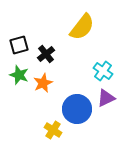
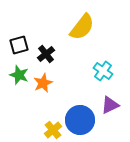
purple triangle: moved 4 px right, 7 px down
blue circle: moved 3 px right, 11 px down
yellow cross: rotated 18 degrees clockwise
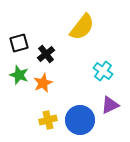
black square: moved 2 px up
yellow cross: moved 5 px left, 10 px up; rotated 24 degrees clockwise
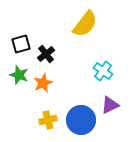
yellow semicircle: moved 3 px right, 3 px up
black square: moved 2 px right, 1 px down
blue circle: moved 1 px right
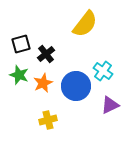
blue circle: moved 5 px left, 34 px up
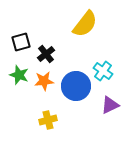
black square: moved 2 px up
orange star: moved 1 px right, 2 px up; rotated 18 degrees clockwise
